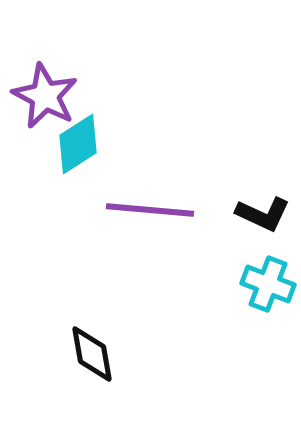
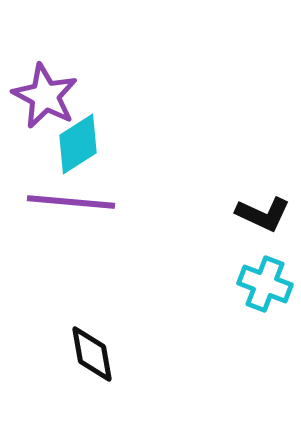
purple line: moved 79 px left, 8 px up
cyan cross: moved 3 px left
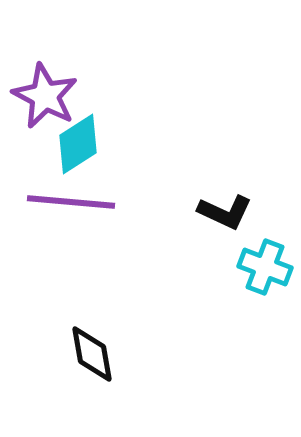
black L-shape: moved 38 px left, 2 px up
cyan cross: moved 17 px up
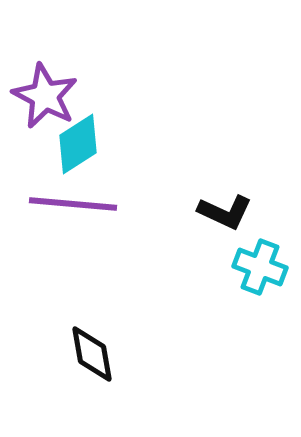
purple line: moved 2 px right, 2 px down
cyan cross: moved 5 px left
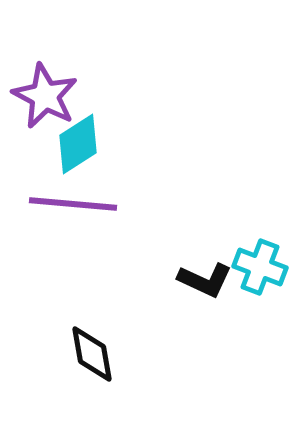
black L-shape: moved 20 px left, 68 px down
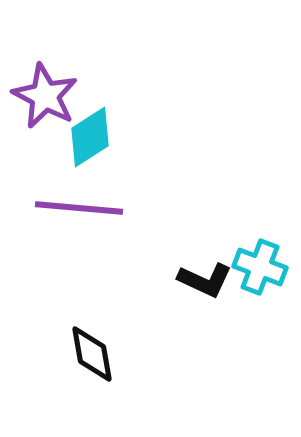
cyan diamond: moved 12 px right, 7 px up
purple line: moved 6 px right, 4 px down
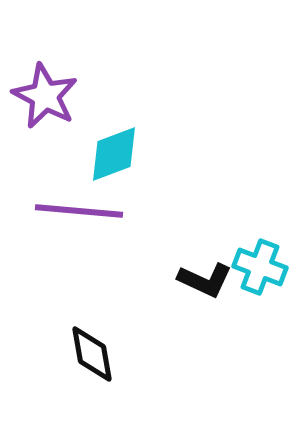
cyan diamond: moved 24 px right, 17 px down; rotated 12 degrees clockwise
purple line: moved 3 px down
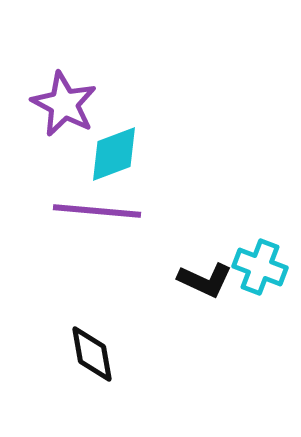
purple star: moved 19 px right, 8 px down
purple line: moved 18 px right
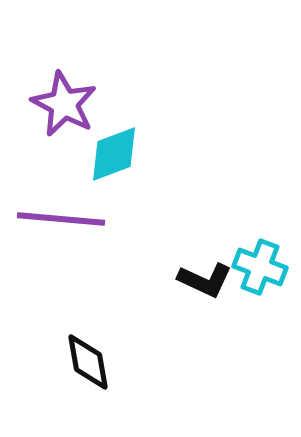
purple line: moved 36 px left, 8 px down
black diamond: moved 4 px left, 8 px down
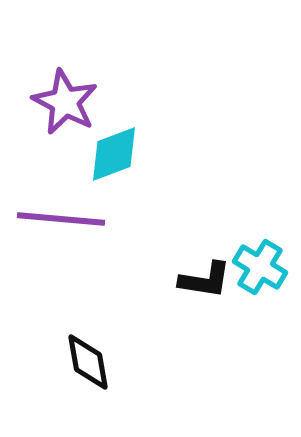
purple star: moved 1 px right, 2 px up
cyan cross: rotated 10 degrees clockwise
black L-shape: rotated 16 degrees counterclockwise
